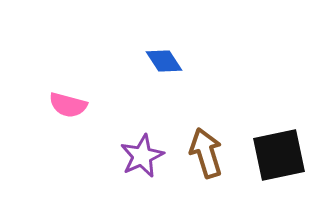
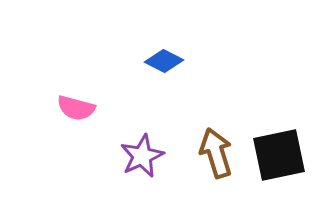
blue diamond: rotated 30 degrees counterclockwise
pink semicircle: moved 8 px right, 3 px down
brown arrow: moved 10 px right
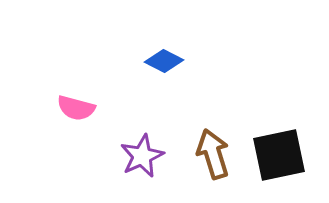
brown arrow: moved 3 px left, 1 px down
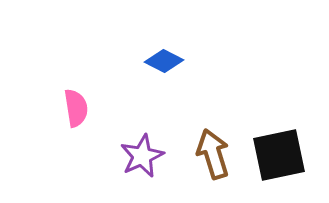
pink semicircle: rotated 114 degrees counterclockwise
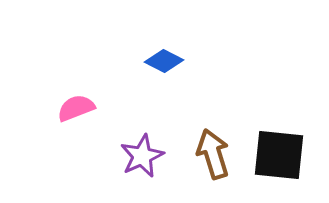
pink semicircle: rotated 102 degrees counterclockwise
black square: rotated 18 degrees clockwise
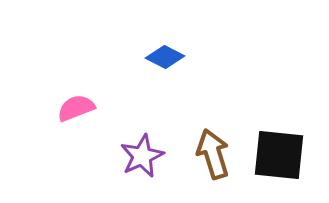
blue diamond: moved 1 px right, 4 px up
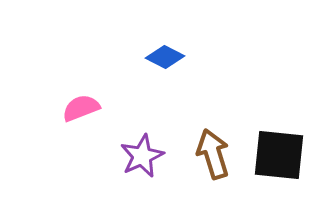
pink semicircle: moved 5 px right
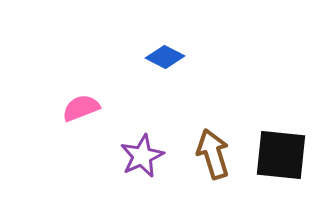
black square: moved 2 px right
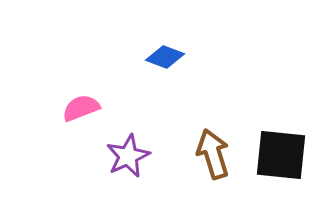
blue diamond: rotated 6 degrees counterclockwise
purple star: moved 14 px left
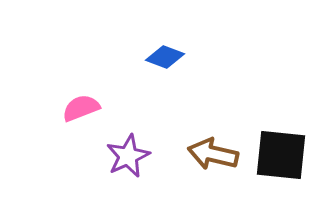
brown arrow: rotated 60 degrees counterclockwise
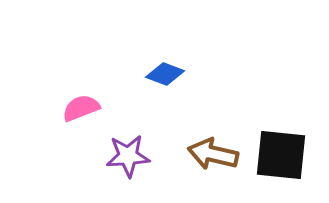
blue diamond: moved 17 px down
purple star: rotated 21 degrees clockwise
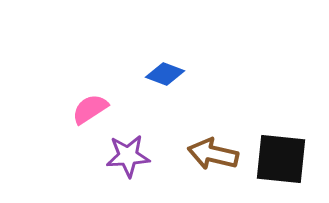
pink semicircle: moved 9 px right, 1 px down; rotated 12 degrees counterclockwise
black square: moved 4 px down
